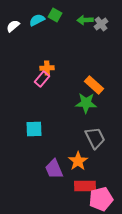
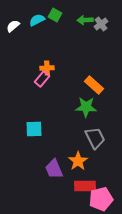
green star: moved 4 px down
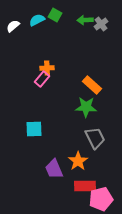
orange rectangle: moved 2 px left
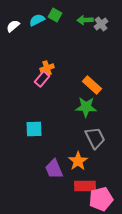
orange cross: rotated 16 degrees counterclockwise
